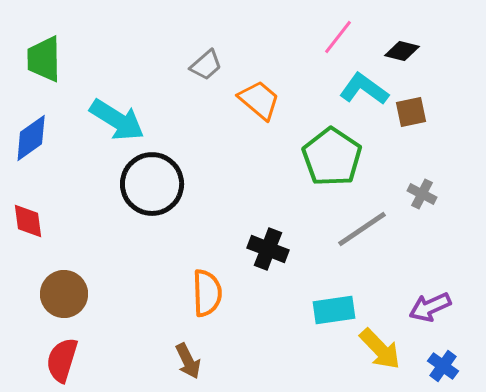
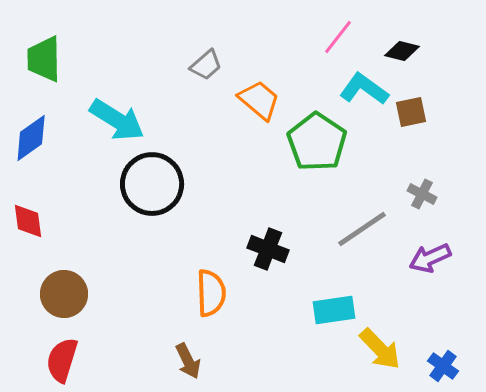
green pentagon: moved 15 px left, 15 px up
orange semicircle: moved 4 px right
purple arrow: moved 49 px up
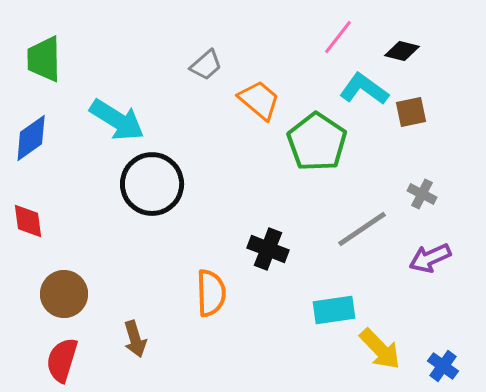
brown arrow: moved 53 px left, 22 px up; rotated 9 degrees clockwise
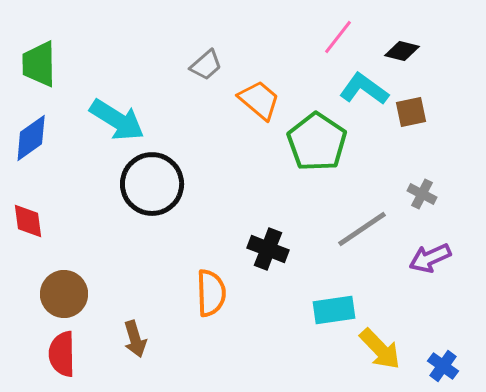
green trapezoid: moved 5 px left, 5 px down
red semicircle: moved 6 px up; rotated 18 degrees counterclockwise
